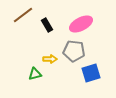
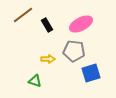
yellow arrow: moved 2 px left
green triangle: moved 7 px down; rotated 32 degrees clockwise
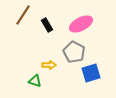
brown line: rotated 20 degrees counterclockwise
gray pentagon: moved 1 px down; rotated 20 degrees clockwise
yellow arrow: moved 1 px right, 6 px down
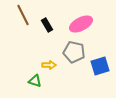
brown line: rotated 60 degrees counterclockwise
gray pentagon: rotated 15 degrees counterclockwise
blue square: moved 9 px right, 7 px up
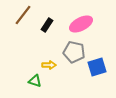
brown line: rotated 65 degrees clockwise
black rectangle: rotated 64 degrees clockwise
blue square: moved 3 px left, 1 px down
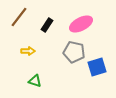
brown line: moved 4 px left, 2 px down
yellow arrow: moved 21 px left, 14 px up
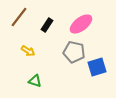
pink ellipse: rotated 10 degrees counterclockwise
yellow arrow: rotated 32 degrees clockwise
